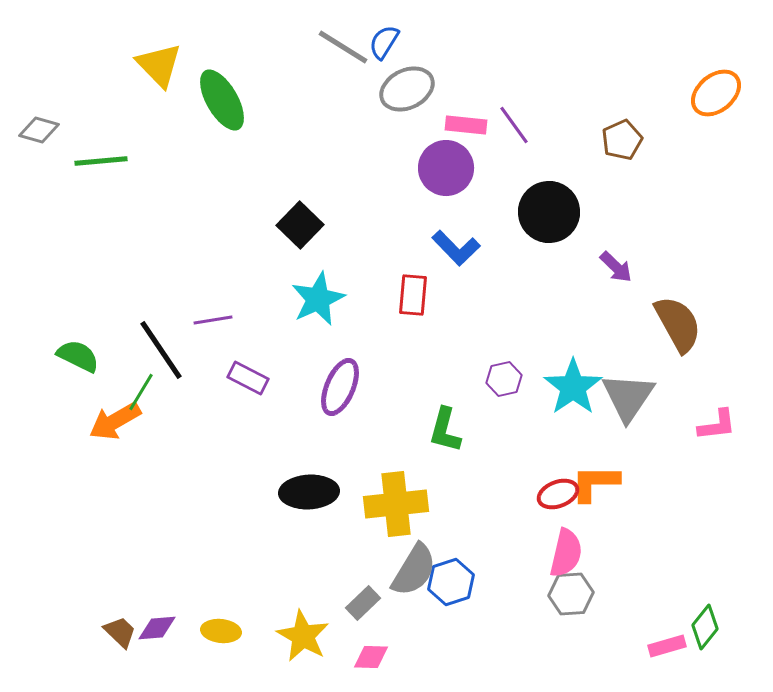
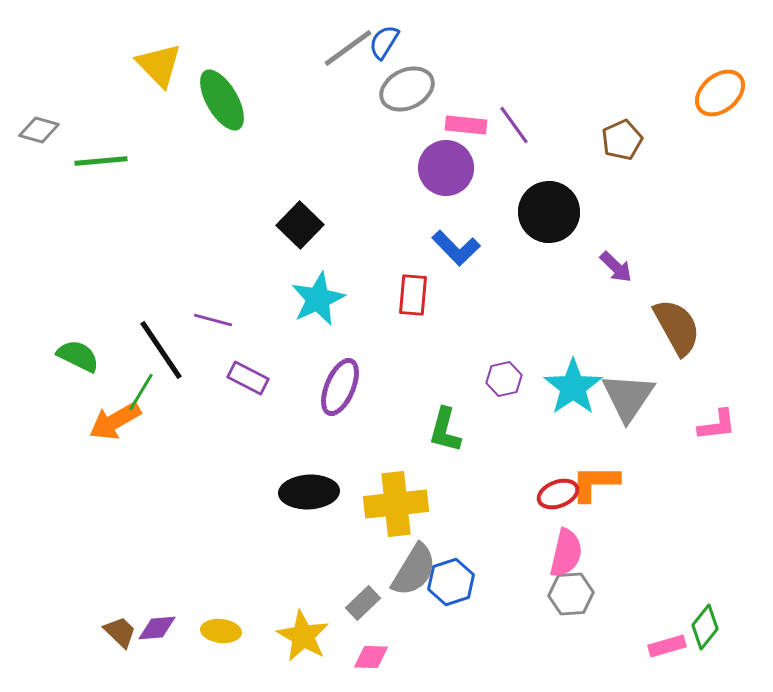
gray line at (343, 47): moved 5 px right, 1 px down; rotated 68 degrees counterclockwise
orange ellipse at (716, 93): moved 4 px right
purple line at (213, 320): rotated 24 degrees clockwise
brown semicircle at (678, 324): moved 1 px left, 3 px down
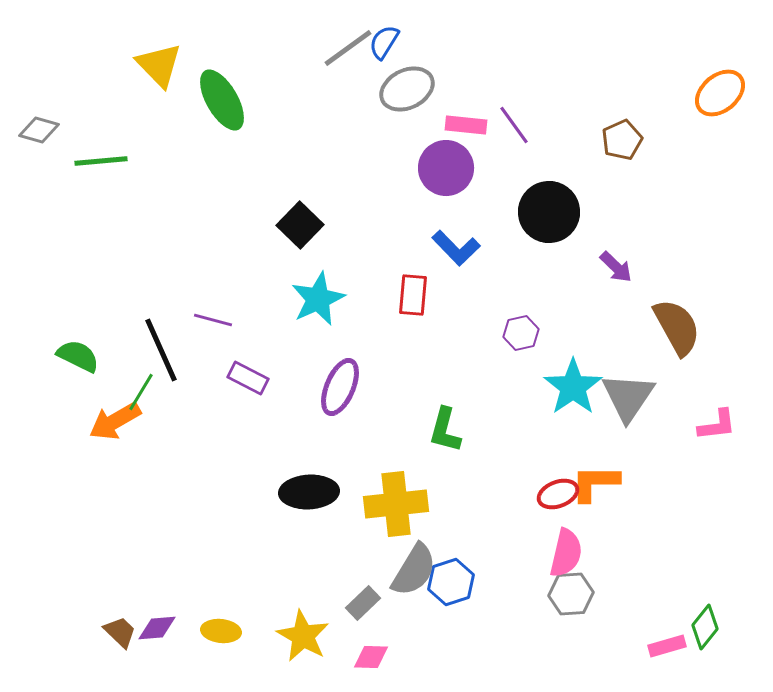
black line at (161, 350): rotated 10 degrees clockwise
purple hexagon at (504, 379): moved 17 px right, 46 px up
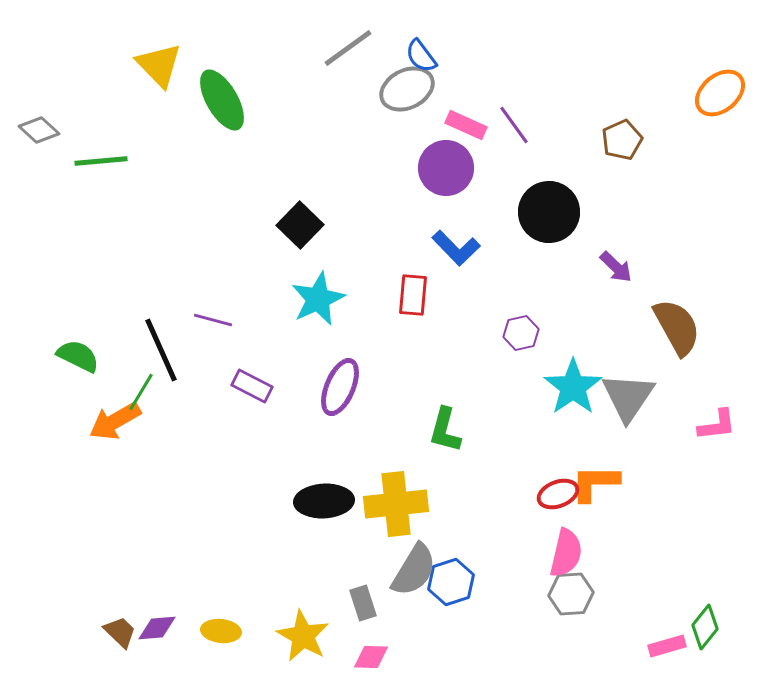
blue semicircle at (384, 42): moved 37 px right, 14 px down; rotated 69 degrees counterclockwise
pink rectangle at (466, 125): rotated 18 degrees clockwise
gray diamond at (39, 130): rotated 27 degrees clockwise
purple rectangle at (248, 378): moved 4 px right, 8 px down
black ellipse at (309, 492): moved 15 px right, 9 px down
gray rectangle at (363, 603): rotated 64 degrees counterclockwise
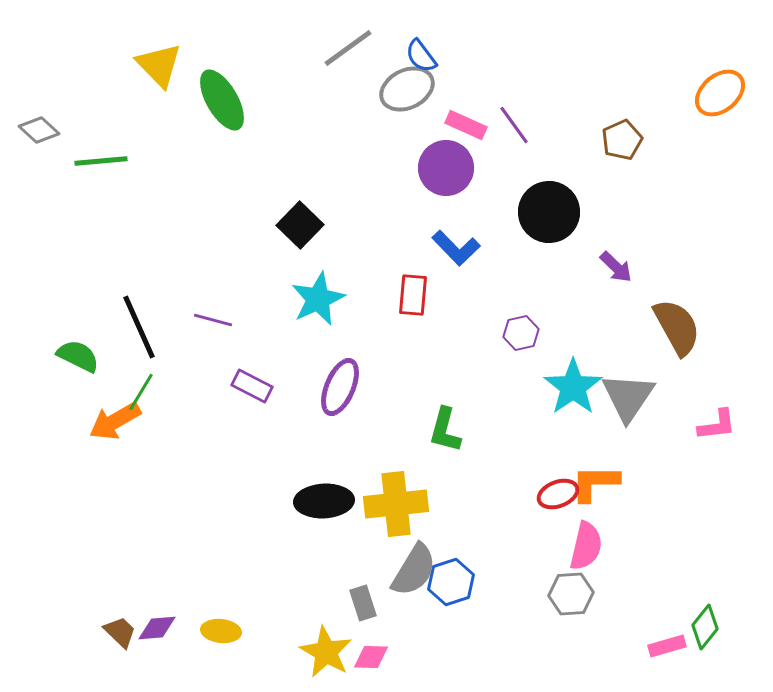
black line at (161, 350): moved 22 px left, 23 px up
pink semicircle at (566, 553): moved 20 px right, 7 px up
yellow star at (303, 636): moved 23 px right, 16 px down
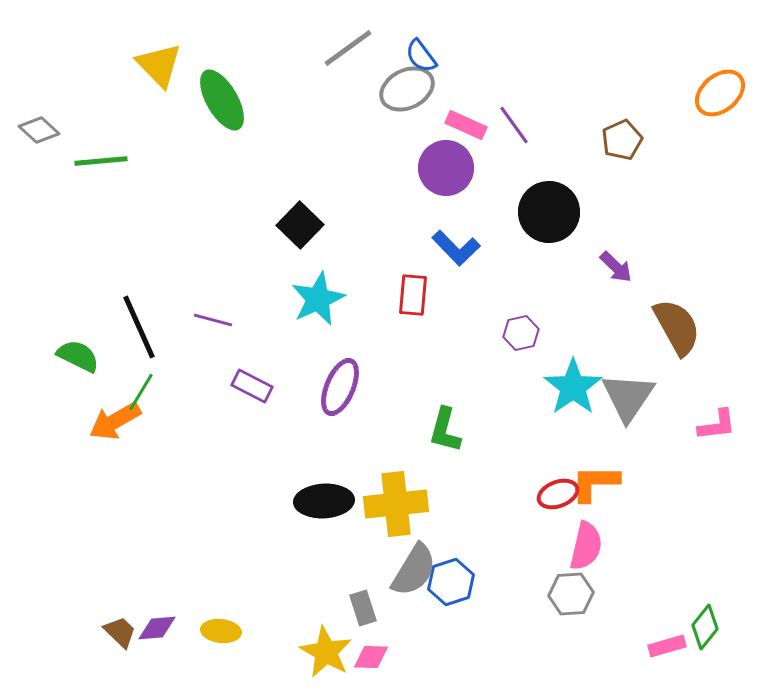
gray rectangle at (363, 603): moved 5 px down
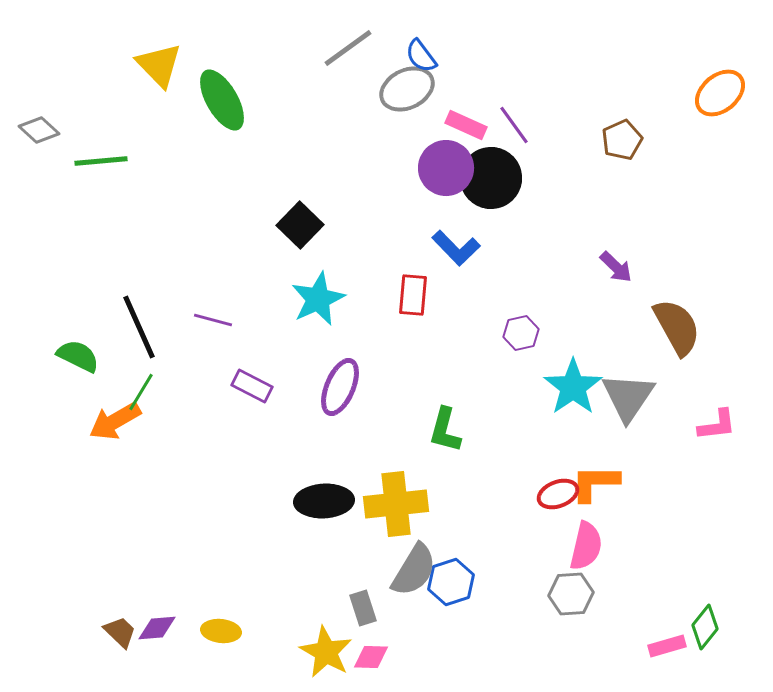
black circle at (549, 212): moved 58 px left, 34 px up
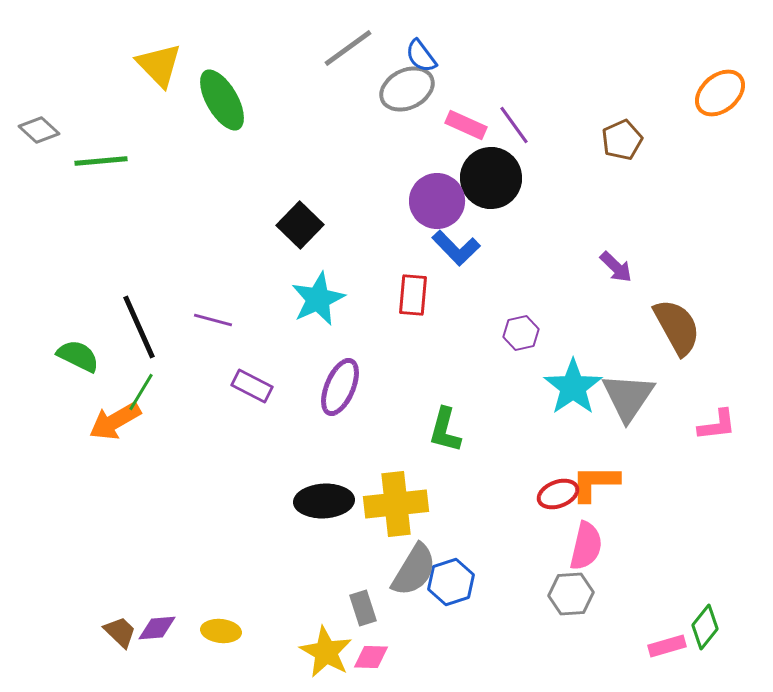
purple circle at (446, 168): moved 9 px left, 33 px down
